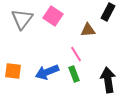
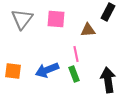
pink square: moved 3 px right, 3 px down; rotated 30 degrees counterclockwise
pink line: rotated 21 degrees clockwise
blue arrow: moved 2 px up
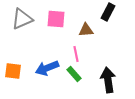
gray triangle: rotated 30 degrees clockwise
brown triangle: moved 2 px left
blue arrow: moved 2 px up
green rectangle: rotated 21 degrees counterclockwise
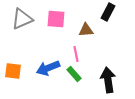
blue arrow: moved 1 px right
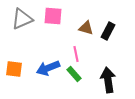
black rectangle: moved 19 px down
pink square: moved 3 px left, 3 px up
brown triangle: moved 2 px up; rotated 21 degrees clockwise
orange square: moved 1 px right, 2 px up
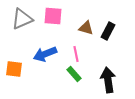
blue arrow: moved 3 px left, 14 px up
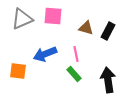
orange square: moved 4 px right, 2 px down
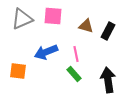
brown triangle: moved 2 px up
blue arrow: moved 1 px right, 2 px up
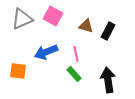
pink square: rotated 24 degrees clockwise
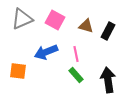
pink square: moved 2 px right, 4 px down
green rectangle: moved 2 px right, 1 px down
